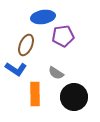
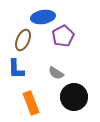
purple pentagon: rotated 20 degrees counterclockwise
brown ellipse: moved 3 px left, 5 px up
blue L-shape: rotated 55 degrees clockwise
orange rectangle: moved 4 px left, 9 px down; rotated 20 degrees counterclockwise
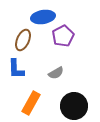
gray semicircle: rotated 63 degrees counterclockwise
black circle: moved 9 px down
orange rectangle: rotated 50 degrees clockwise
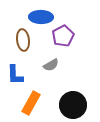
blue ellipse: moved 2 px left; rotated 10 degrees clockwise
brown ellipse: rotated 30 degrees counterclockwise
blue L-shape: moved 1 px left, 6 px down
gray semicircle: moved 5 px left, 8 px up
black circle: moved 1 px left, 1 px up
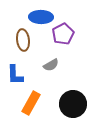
purple pentagon: moved 2 px up
black circle: moved 1 px up
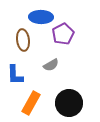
black circle: moved 4 px left, 1 px up
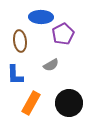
brown ellipse: moved 3 px left, 1 px down
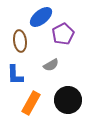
blue ellipse: rotated 40 degrees counterclockwise
black circle: moved 1 px left, 3 px up
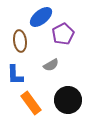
orange rectangle: rotated 65 degrees counterclockwise
